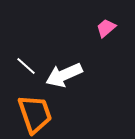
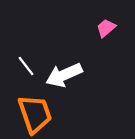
white line: rotated 10 degrees clockwise
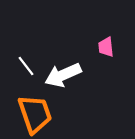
pink trapezoid: moved 19 px down; rotated 55 degrees counterclockwise
white arrow: moved 1 px left
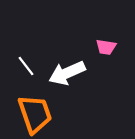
pink trapezoid: rotated 75 degrees counterclockwise
white arrow: moved 4 px right, 2 px up
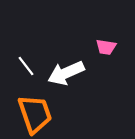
white arrow: moved 1 px left
